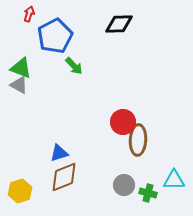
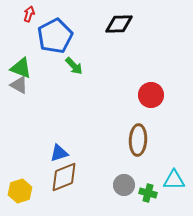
red circle: moved 28 px right, 27 px up
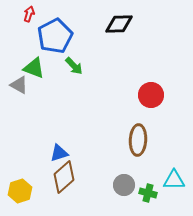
green triangle: moved 13 px right
brown diamond: rotated 20 degrees counterclockwise
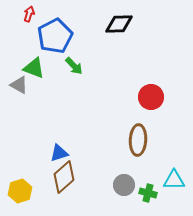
red circle: moved 2 px down
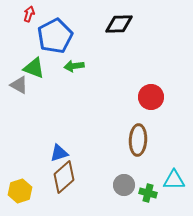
green arrow: rotated 126 degrees clockwise
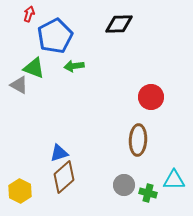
yellow hexagon: rotated 15 degrees counterclockwise
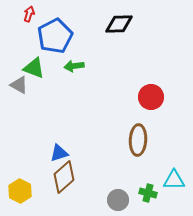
gray circle: moved 6 px left, 15 px down
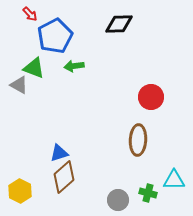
red arrow: moved 1 px right; rotated 119 degrees clockwise
